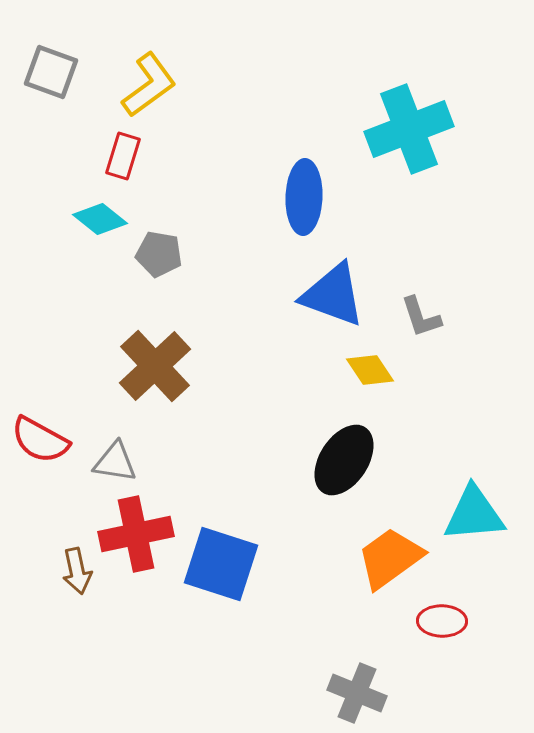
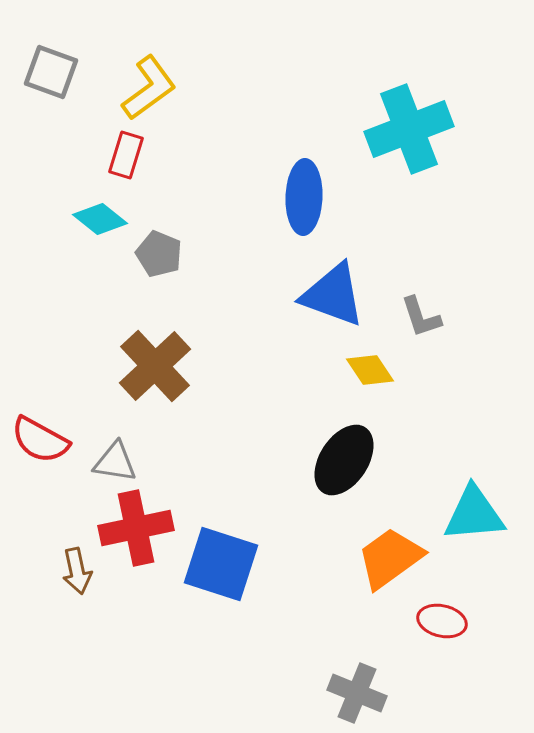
yellow L-shape: moved 3 px down
red rectangle: moved 3 px right, 1 px up
gray pentagon: rotated 12 degrees clockwise
red cross: moved 6 px up
red ellipse: rotated 12 degrees clockwise
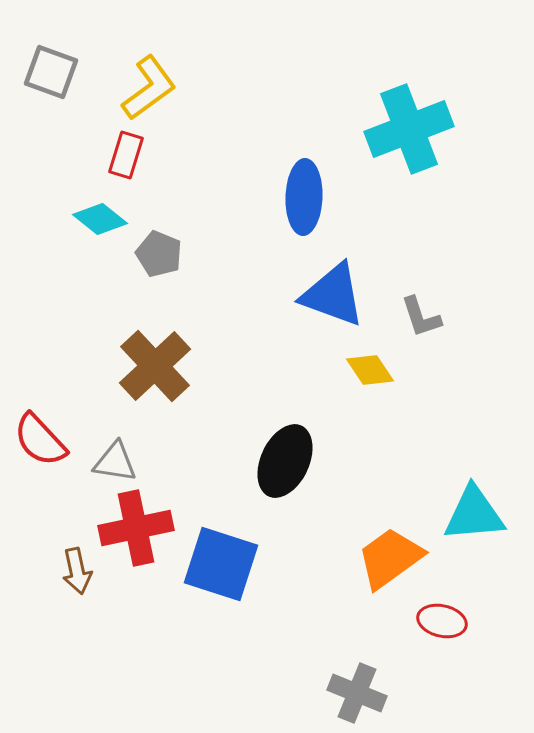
red semicircle: rotated 18 degrees clockwise
black ellipse: moved 59 px left, 1 px down; rotated 8 degrees counterclockwise
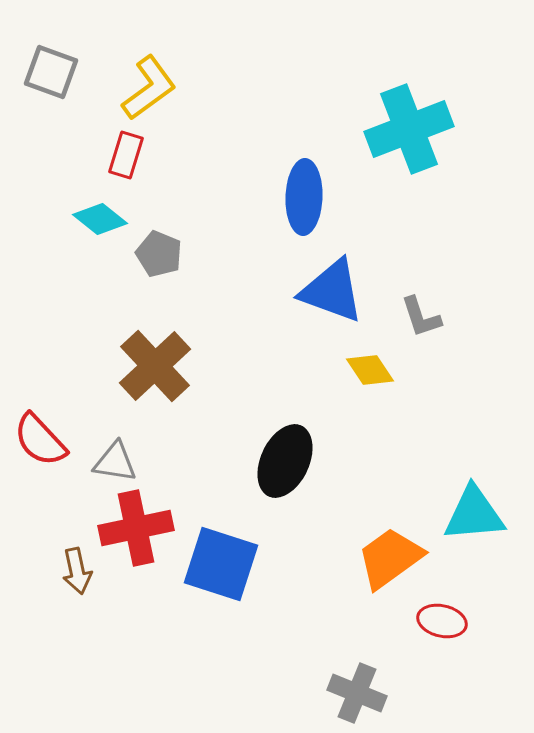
blue triangle: moved 1 px left, 4 px up
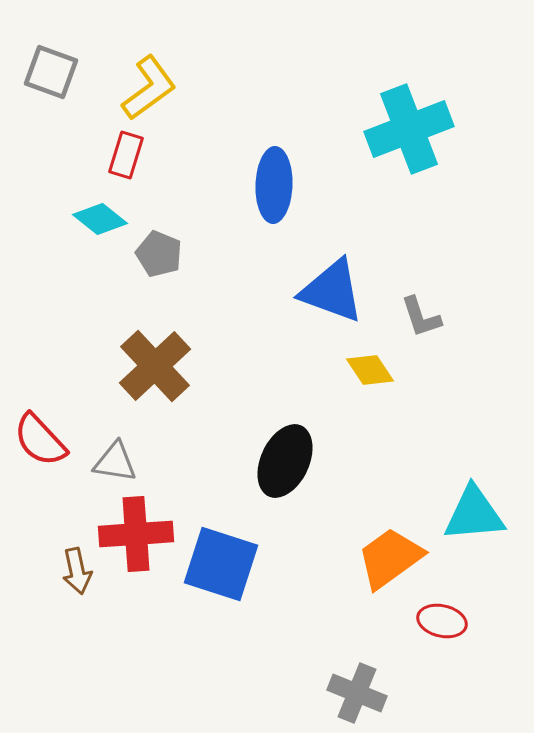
blue ellipse: moved 30 px left, 12 px up
red cross: moved 6 px down; rotated 8 degrees clockwise
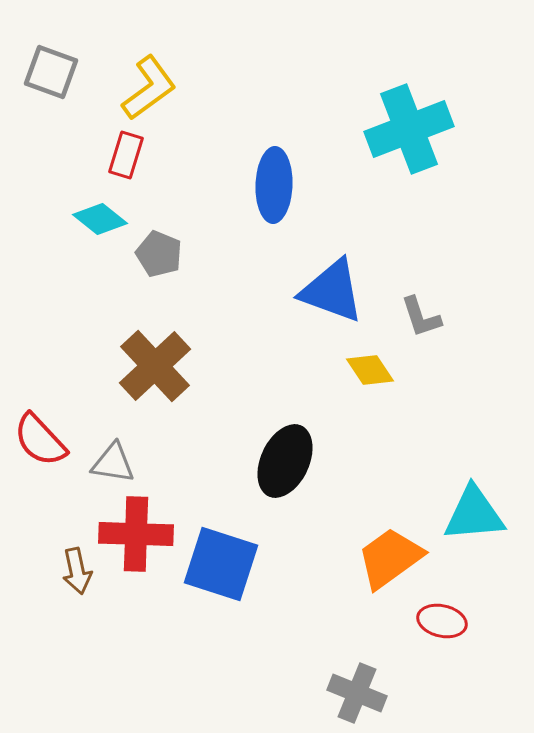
gray triangle: moved 2 px left, 1 px down
red cross: rotated 6 degrees clockwise
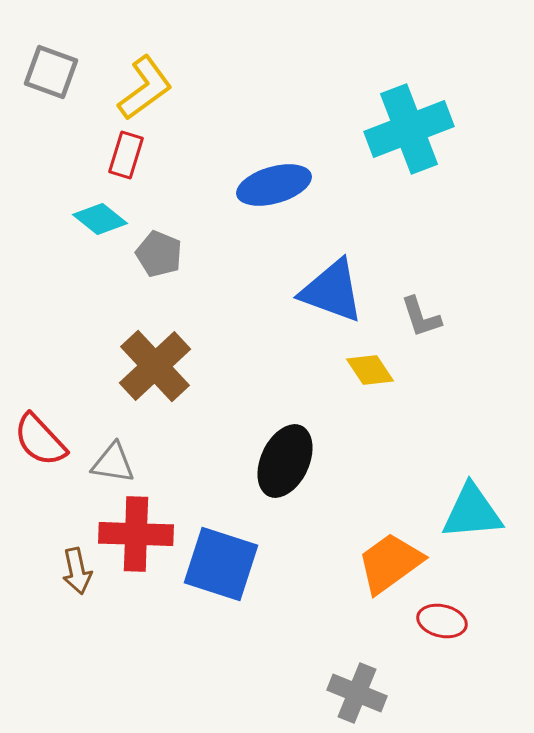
yellow L-shape: moved 4 px left
blue ellipse: rotated 72 degrees clockwise
cyan triangle: moved 2 px left, 2 px up
orange trapezoid: moved 5 px down
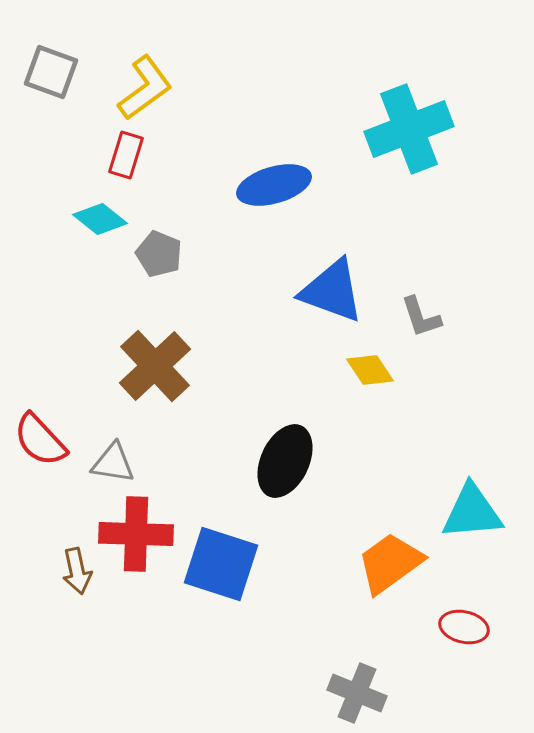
red ellipse: moved 22 px right, 6 px down
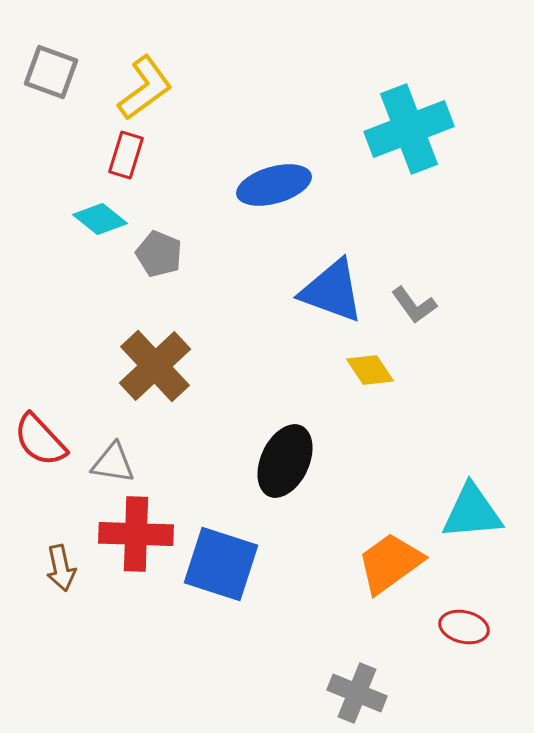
gray L-shape: moved 7 px left, 12 px up; rotated 18 degrees counterclockwise
brown arrow: moved 16 px left, 3 px up
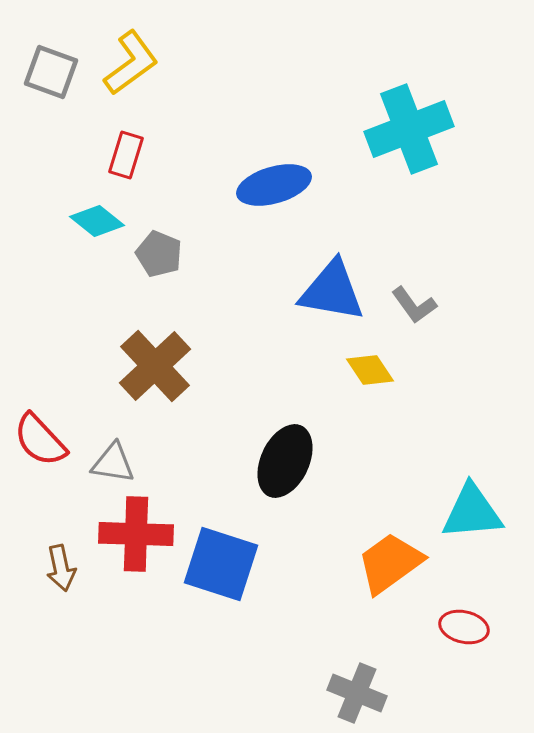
yellow L-shape: moved 14 px left, 25 px up
cyan diamond: moved 3 px left, 2 px down
blue triangle: rotated 10 degrees counterclockwise
